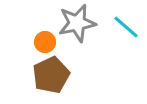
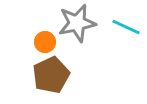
cyan line: rotated 16 degrees counterclockwise
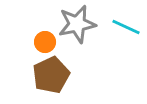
gray star: moved 1 px down
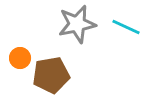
orange circle: moved 25 px left, 16 px down
brown pentagon: rotated 15 degrees clockwise
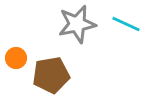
cyan line: moved 3 px up
orange circle: moved 4 px left
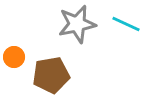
orange circle: moved 2 px left, 1 px up
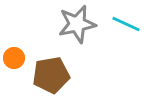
orange circle: moved 1 px down
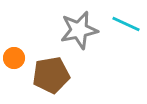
gray star: moved 2 px right, 6 px down
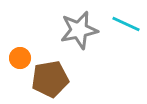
orange circle: moved 6 px right
brown pentagon: moved 1 px left, 4 px down
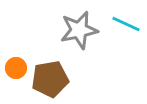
orange circle: moved 4 px left, 10 px down
